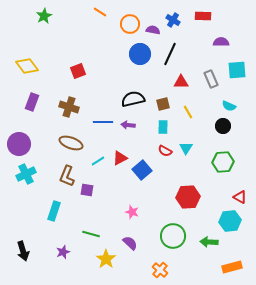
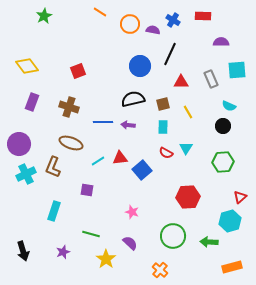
blue circle at (140, 54): moved 12 px down
red semicircle at (165, 151): moved 1 px right, 2 px down
red triangle at (120, 158): rotated 21 degrees clockwise
brown L-shape at (67, 176): moved 14 px left, 9 px up
red triangle at (240, 197): rotated 48 degrees clockwise
cyan hexagon at (230, 221): rotated 10 degrees counterclockwise
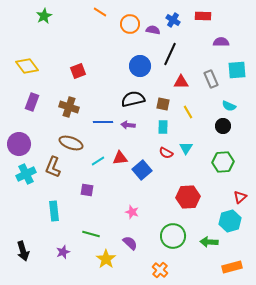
brown square at (163, 104): rotated 24 degrees clockwise
cyan rectangle at (54, 211): rotated 24 degrees counterclockwise
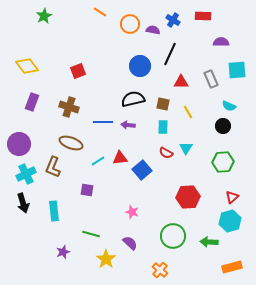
red triangle at (240, 197): moved 8 px left
black arrow at (23, 251): moved 48 px up
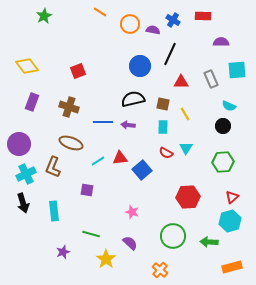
yellow line at (188, 112): moved 3 px left, 2 px down
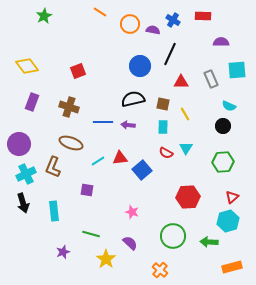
cyan hexagon at (230, 221): moved 2 px left
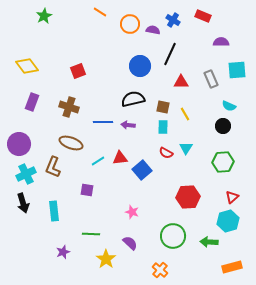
red rectangle at (203, 16): rotated 21 degrees clockwise
brown square at (163, 104): moved 3 px down
green line at (91, 234): rotated 12 degrees counterclockwise
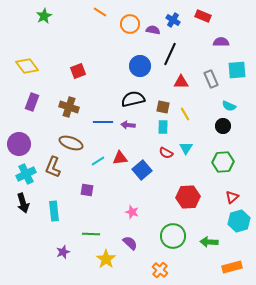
cyan hexagon at (228, 221): moved 11 px right
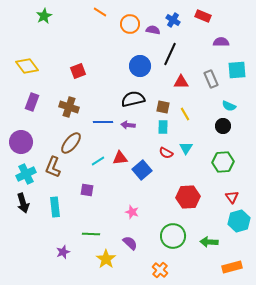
brown ellipse at (71, 143): rotated 70 degrees counterclockwise
purple circle at (19, 144): moved 2 px right, 2 px up
red triangle at (232, 197): rotated 24 degrees counterclockwise
cyan rectangle at (54, 211): moved 1 px right, 4 px up
